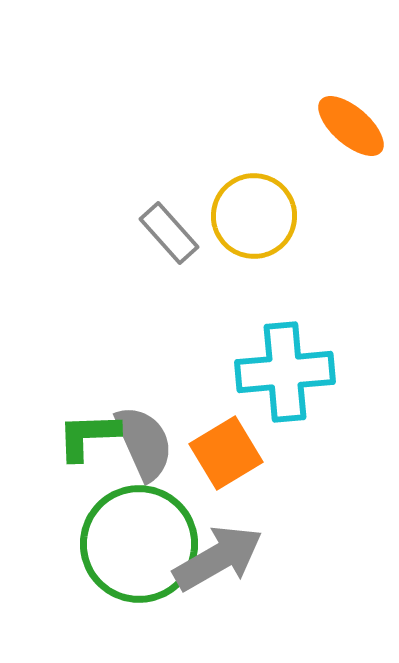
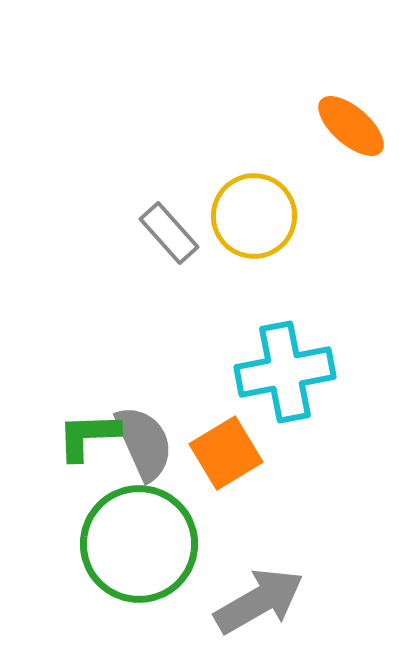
cyan cross: rotated 6 degrees counterclockwise
gray arrow: moved 41 px right, 43 px down
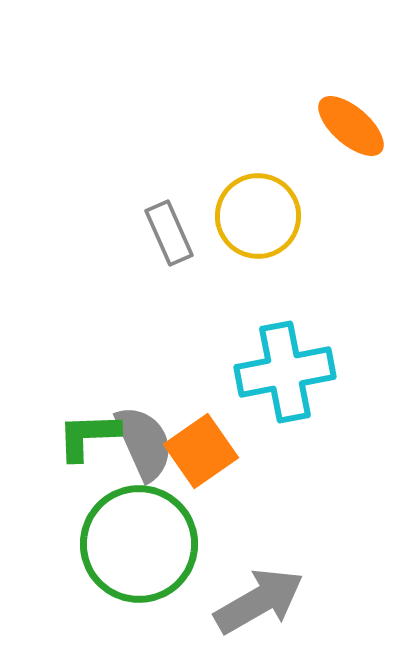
yellow circle: moved 4 px right
gray rectangle: rotated 18 degrees clockwise
orange square: moved 25 px left, 2 px up; rotated 4 degrees counterclockwise
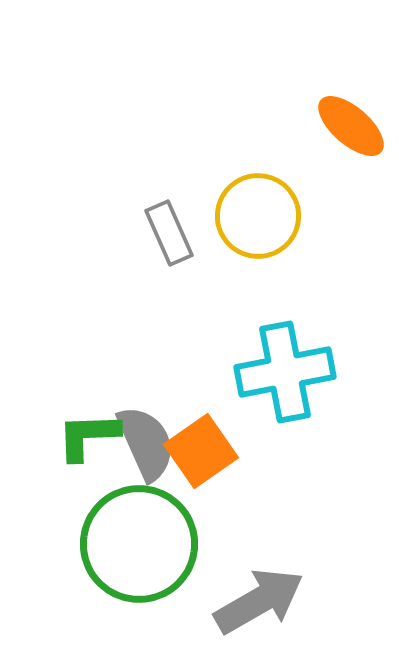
gray semicircle: moved 2 px right
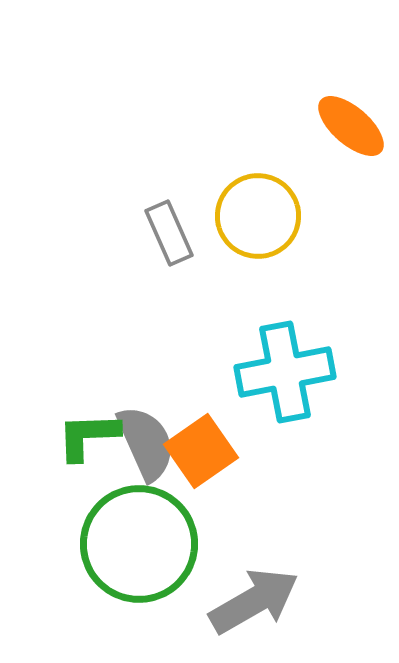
gray arrow: moved 5 px left
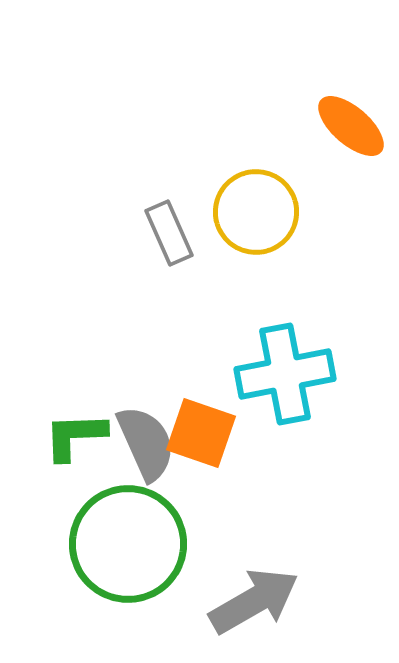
yellow circle: moved 2 px left, 4 px up
cyan cross: moved 2 px down
green L-shape: moved 13 px left
orange square: moved 18 px up; rotated 36 degrees counterclockwise
green circle: moved 11 px left
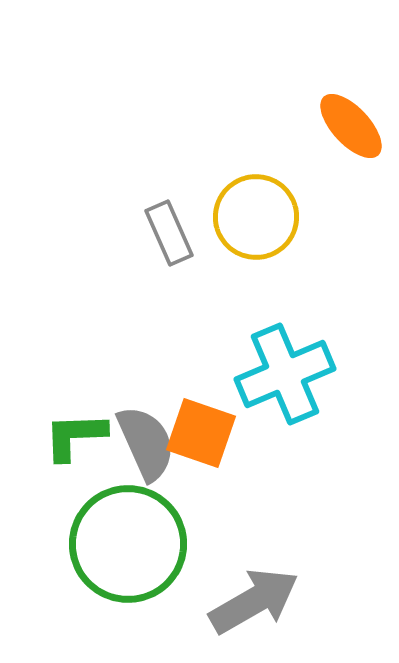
orange ellipse: rotated 6 degrees clockwise
yellow circle: moved 5 px down
cyan cross: rotated 12 degrees counterclockwise
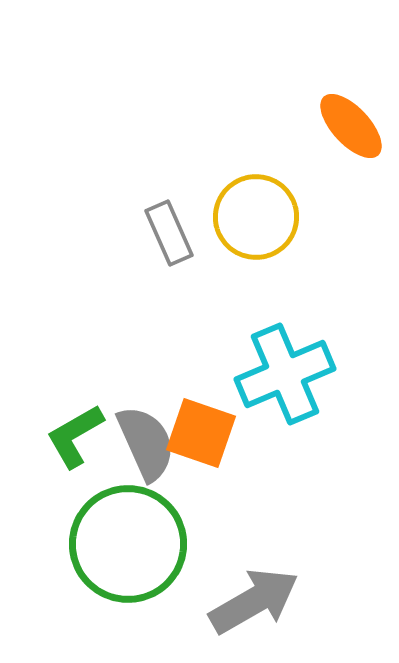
green L-shape: rotated 28 degrees counterclockwise
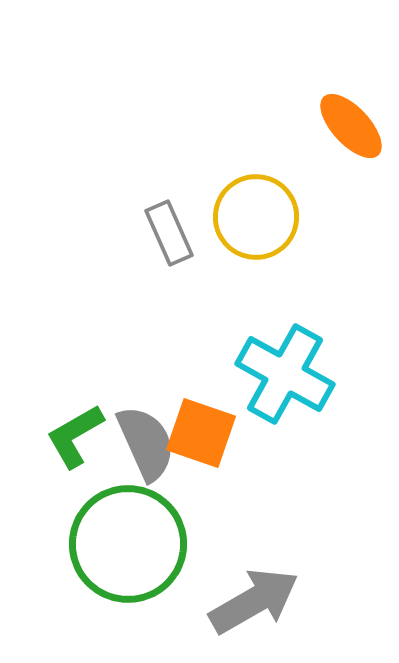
cyan cross: rotated 38 degrees counterclockwise
